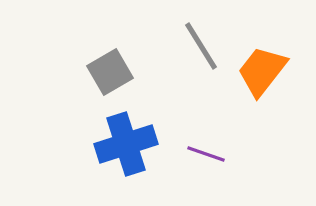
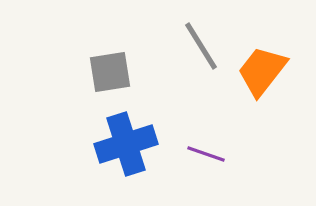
gray square: rotated 21 degrees clockwise
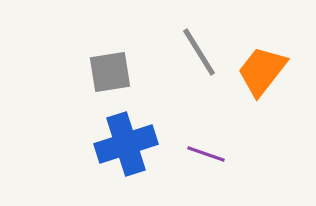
gray line: moved 2 px left, 6 px down
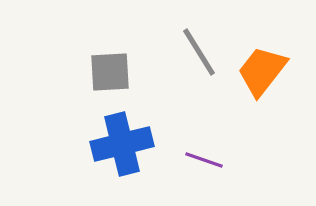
gray square: rotated 6 degrees clockwise
blue cross: moved 4 px left; rotated 4 degrees clockwise
purple line: moved 2 px left, 6 px down
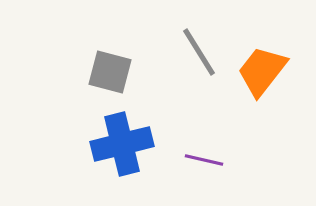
gray square: rotated 18 degrees clockwise
purple line: rotated 6 degrees counterclockwise
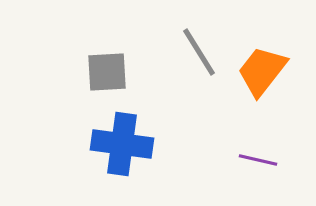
gray square: moved 3 px left; rotated 18 degrees counterclockwise
blue cross: rotated 22 degrees clockwise
purple line: moved 54 px right
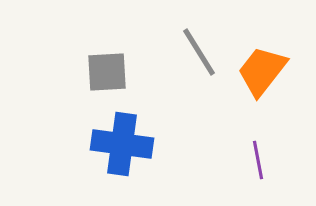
purple line: rotated 66 degrees clockwise
